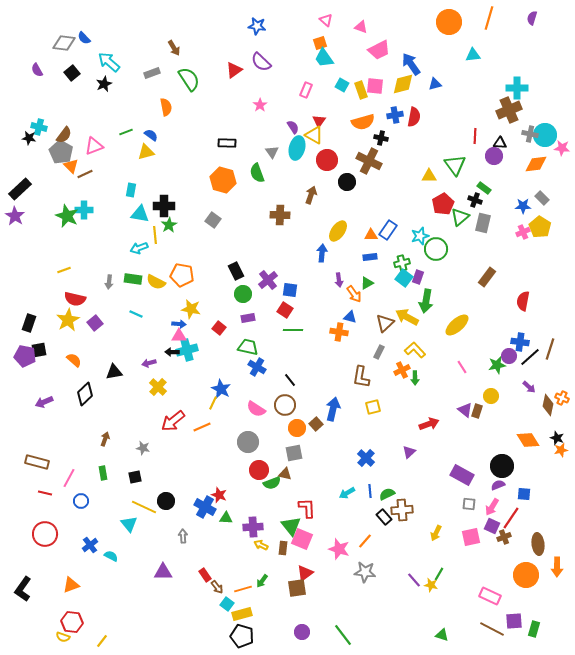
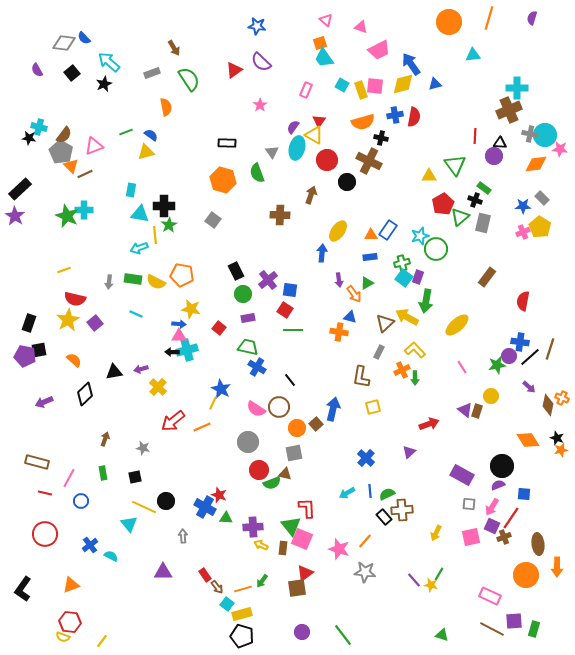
purple semicircle at (293, 127): rotated 112 degrees counterclockwise
pink star at (562, 148): moved 2 px left, 1 px down
purple arrow at (149, 363): moved 8 px left, 6 px down
brown circle at (285, 405): moved 6 px left, 2 px down
red hexagon at (72, 622): moved 2 px left
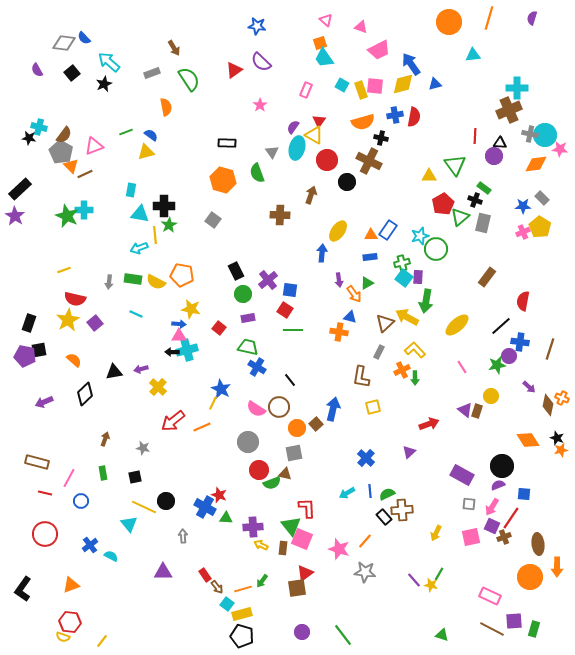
purple rectangle at (418, 277): rotated 16 degrees counterclockwise
black line at (530, 357): moved 29 px left, 31 px up
orange circle at (526, 575): moved 4 px right, 2 px down
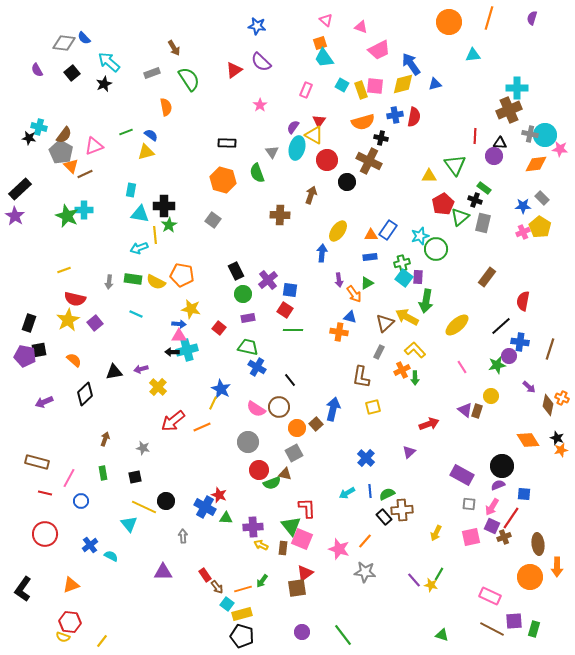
gray square at (294, 453): rotated 18 degrees counterclockwise
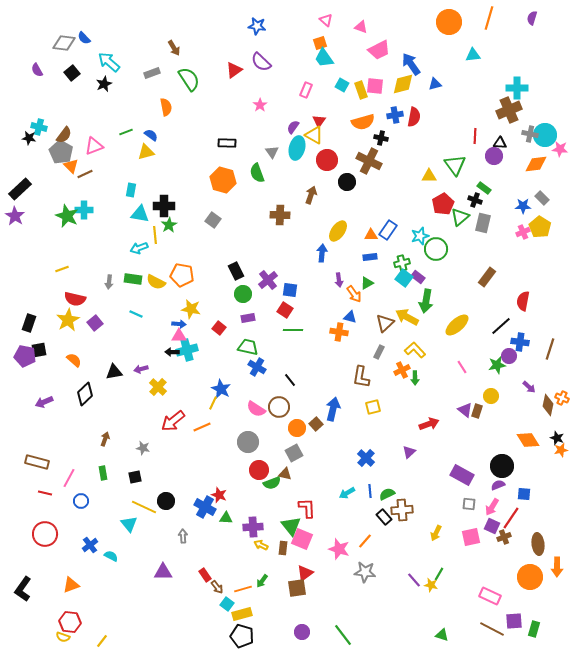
yellow line at (64, 270): moved 2 px left, 1 px up
purple rectangle at (418, 277): rotated 56 degrees counterclockwise
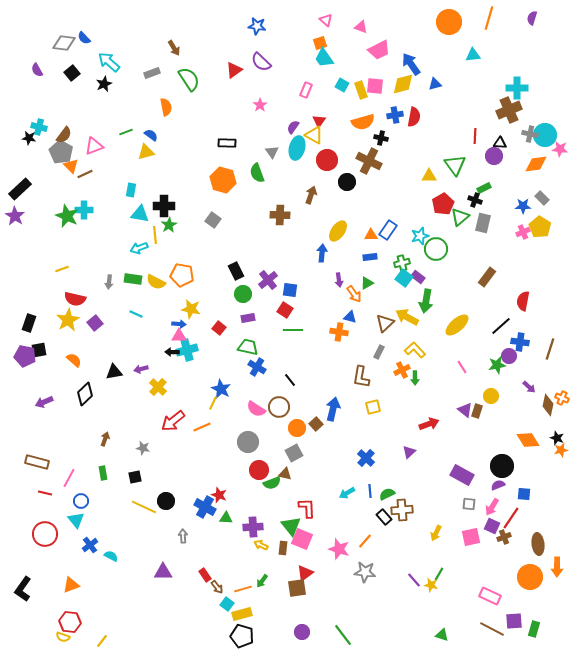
green rectangle at (484, 188): rotated 64 degrees counterclockwise
cyan triangle at (129, 524): moved 53 px left, 4 px up
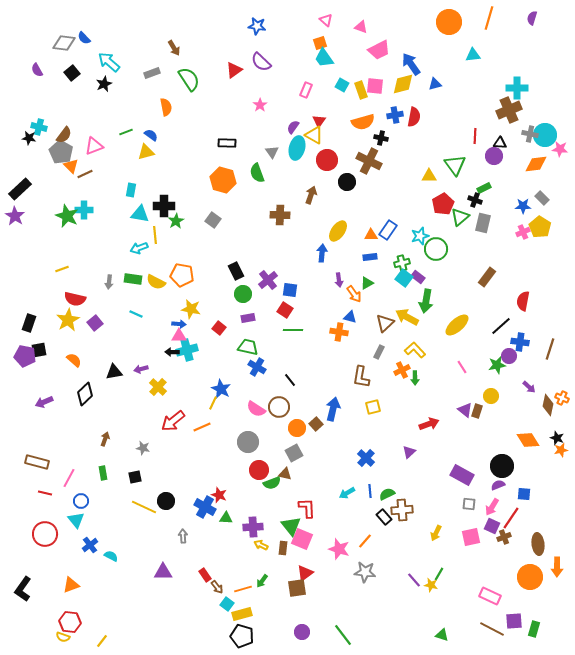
green star at (169, 225): moved 7 px right, 4 px up
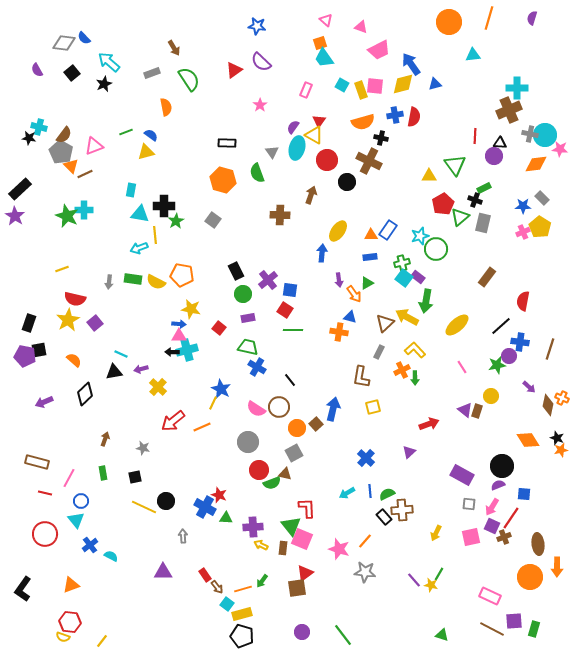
cyan line at (136, 314): moved 15 px left, 40 px down
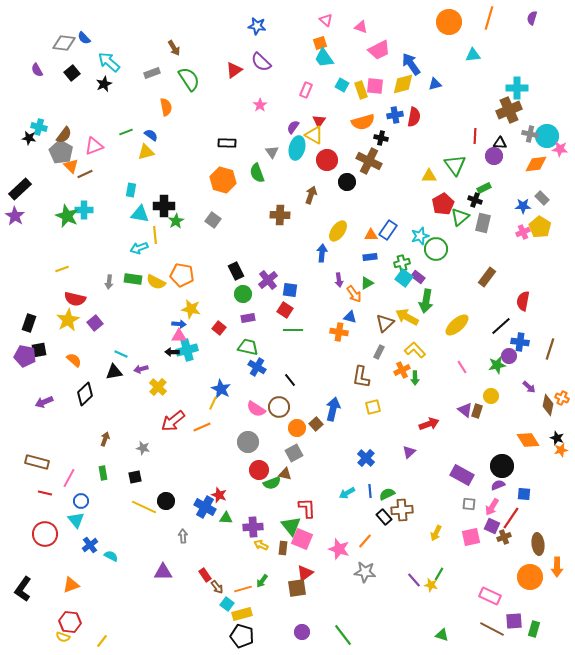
cyan circle at (545, 135): moved 2 px right, 1 px down
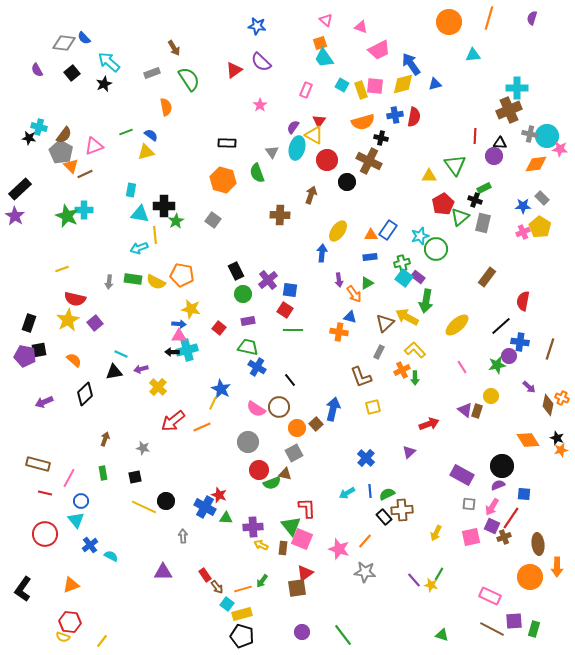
purple rectangle at (248, 318): moved 3 px down
brown L-shape at (361, 377): rotated 30 degrees counterclockwise
brown rectangle at (37, 462): moved 1 px right, 2 px down
